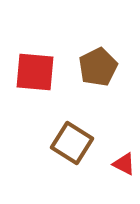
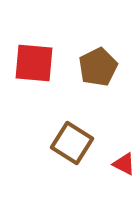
red square: moved 1 px left, 9 px up
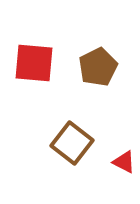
brown square: rotated 6 degrees clockwise
red triangle: moved 2 px up
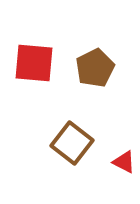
brown pentagon: moved 3 px left, 1 px down
